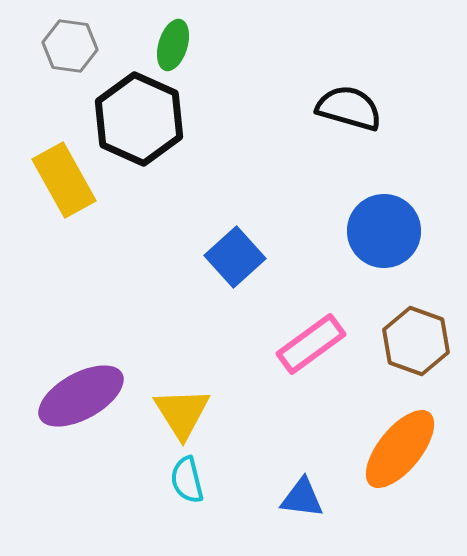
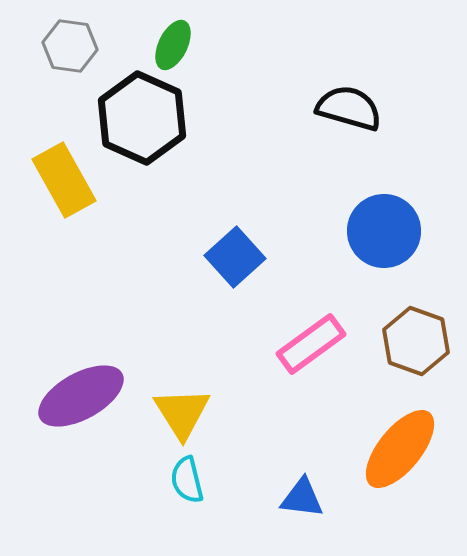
green ellipse: rotated 9 degrees clockwise
black hexagon: moved 3 px right, 1 px up
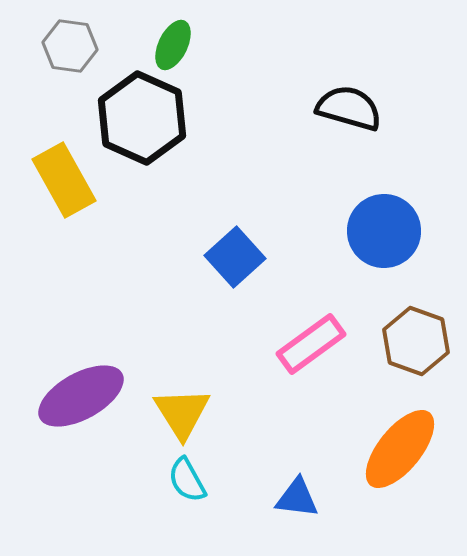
cyan semicircle: rotated 15 degrees counterclockwise
blue triangle: moved 5 px left
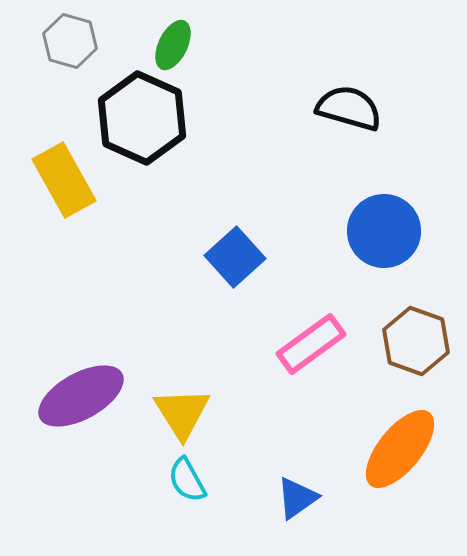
gray hexagon: moved 5 px up; rotated 8 degrees clockwise
blue triangle: rotated 42 degrees counterclockwise
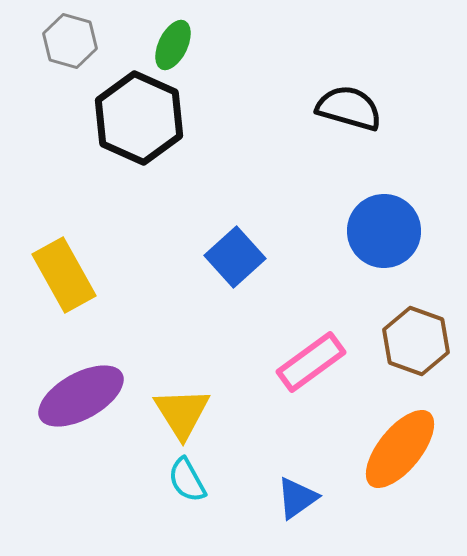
black hexagon: moved 3 px left
yellow rectangle: moved 95 px down
pink rectangle: moved 18 px down
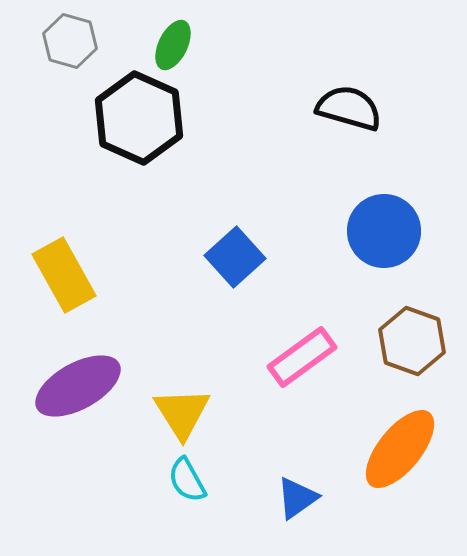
brown hexagon: moved 4 px left
pink rectangle: moved 9 px left, 5 px up
purple ellipse: moved 3 px left, 10 px up
